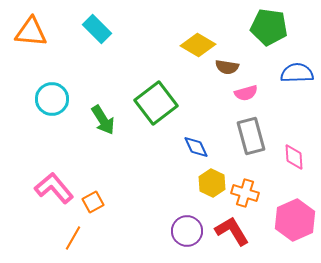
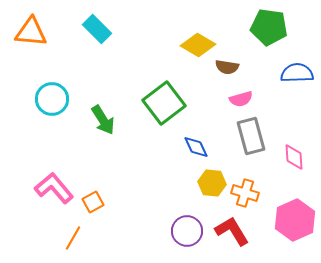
pink semicircle: moved 5 px left, 6 px down
green square: moved 8 px right
yellow hexagon: rotated 20 degrees counterclockwise
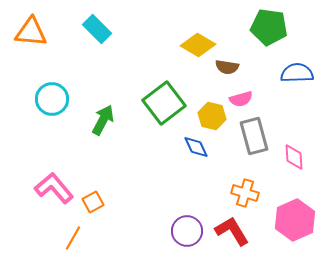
green arrow: rotated 120 degrees counterclockwise
gray rectangle: moved 3 px right
yellow hexagon: moved 67 px up; rotated 8 degrees clockwise
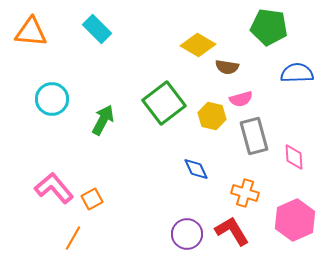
blue diamond: moved 22 px down
orange square: moved 1 px left, 3 px up
purple circle: moved 3 px down
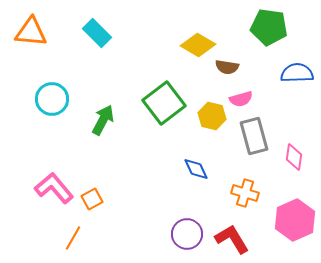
cyan rectangle: moved 4 px down
pink diamond: rotated 12 degrees clockwise
red L-shape: moved 8 px down
